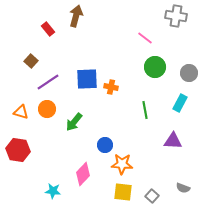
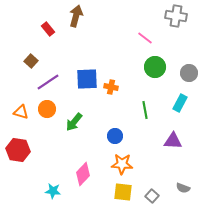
blue circle: moved 10 px right, 9 px up
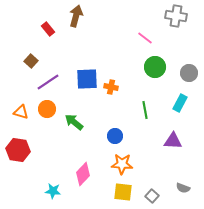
green arrow: rotated 90 degrees clockwise
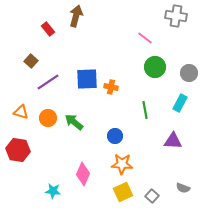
orange circle: moved 1 px right, 9 px down
pink diamond: rotated 20 degrees counterclockwise
yellow square: rotated 30 degrees counterclockwise
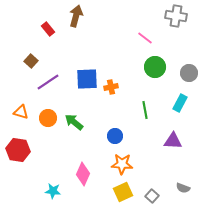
orange cross: rotated 24 degrees counterclockwise
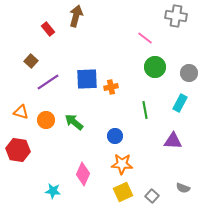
orange circle: moved 2 px left, 2 px down
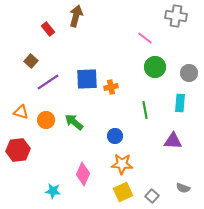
cyan rectangle: rotated 24 degrees counterclockwise
red hexagon: rotated 15 degrees counterclockwise
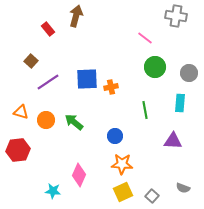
pink diamond: moved 4 px left, 1 px down
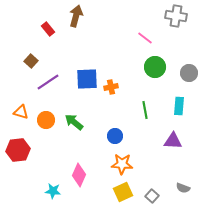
cyan rectangle: moved 1 px left, 3 px down
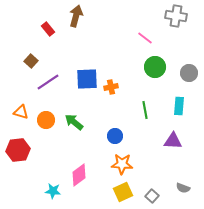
pink diamond: rotated 30 degrees clockwise
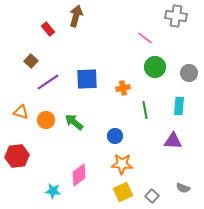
orange cross: moved 12 px right, 1 px down
red hexagon: moved 1 px left, 6 px down
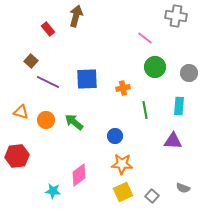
purple line: rotated 60 degrees clockwise
